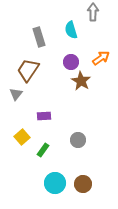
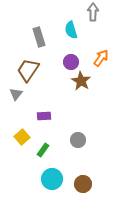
orange arrow: rotated 18 degrees counterclockwise
cyan circle: moved 3 px left, 4 px up
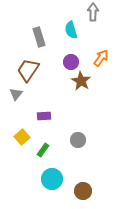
brown circle: moved 7 px down
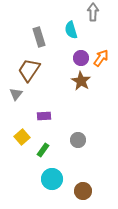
purple circle: moved 10 px right, 4 px up
brown trapezoid: moved 1 px right
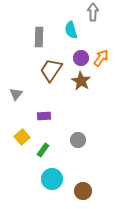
gray rectangle: rotated 18 degrees clockwise
brown trapezoid: moved 22 px right
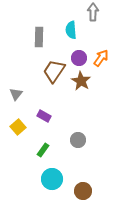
cyan semicircle: rotated 12 degrees clockwise
purple circle: moved 2 px left
brown trapezoid: moved 3 px right, 1 px down
purple rectangle: rotated 32 degrees clockwise
yellow square: moved 4 px left, 10 px up
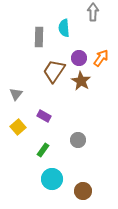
cyan semicircle: moved 7 px left, 2 px up
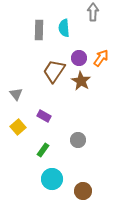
gray rectangle: moved 7 px up
gray triangle: rotated 16 degrees counterclockwise
